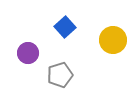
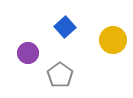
gray pentagon: rotated 20 degrees counterclockwise
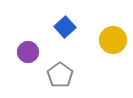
purple circle: moved 1 px up
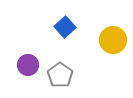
purple circle: moved 13 px down
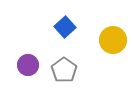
gray pentagon: moved 4 px right, 5 px up
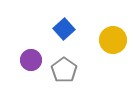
blue square: moved 1 px left, 2 px down
purple circle: moved 3 px right, 5 px up
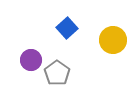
blue square: moved 3 px right, 1 px up
gray pentagon: moved 7 px left, 3 px down
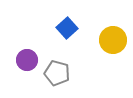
purple circle: moved 4 px left
gray pentagon: rotated 20 degrees counterclockwise
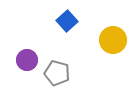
blue square: moved 7 px up
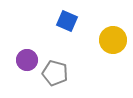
blue square: rotated 25 degrees counterclockwise
gray pentagon: moved 2 px left
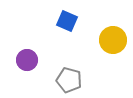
gray pentagon: moved 14 px right, 7 px down
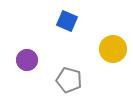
yellow circle: moved 9 px down
